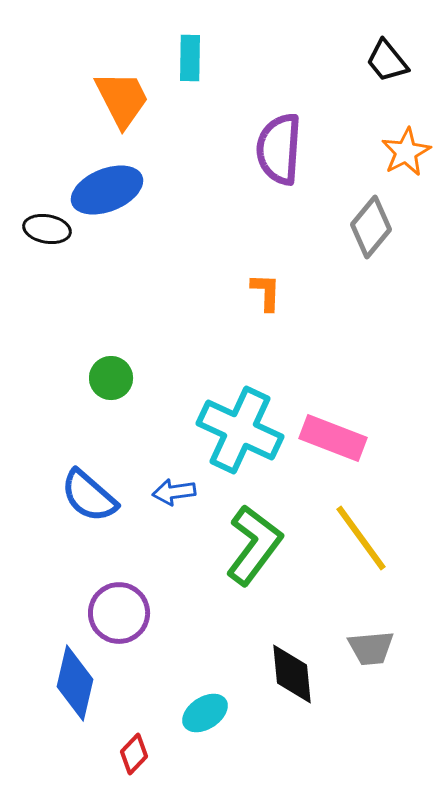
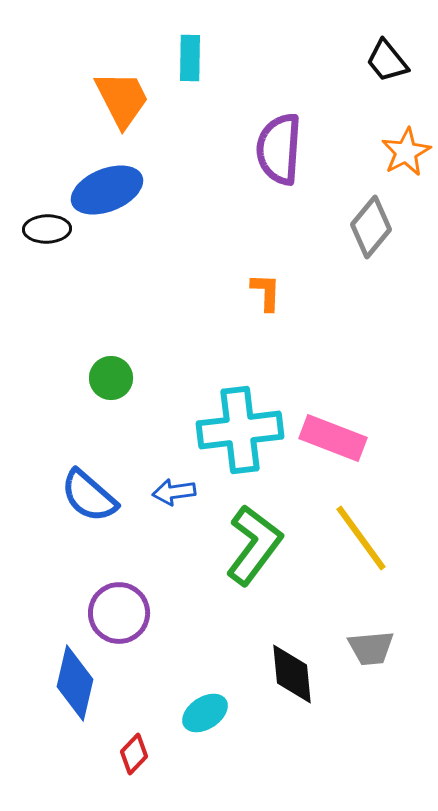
black ellipse: rotated 12 degrees counterclockwise
cyan cross: rotated 32 degrees counterclockwise
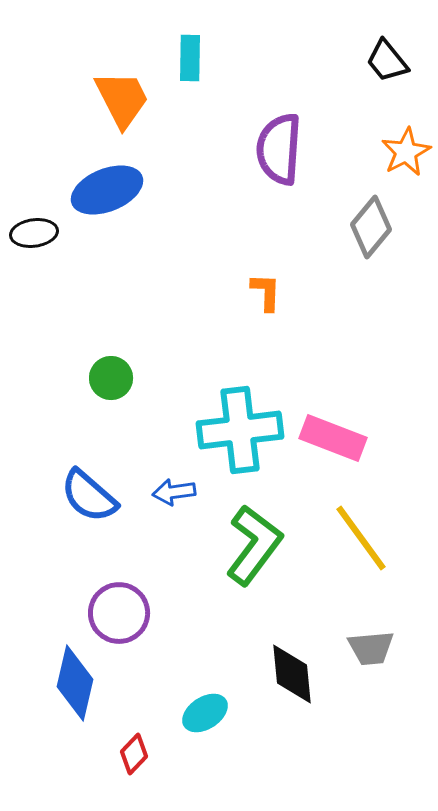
black ellipse: moved 13 px left, 4 px down; rotated 6 degrees counterclockwise
